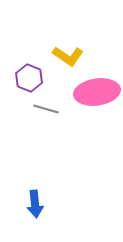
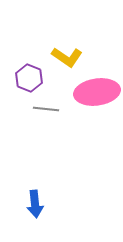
yellow L-shape: moved 1 px left, 1 px down
gray line: rotated 10 degrees counterclockwise
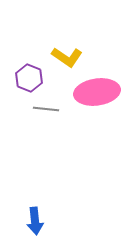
blue arrow: moved 17 px down
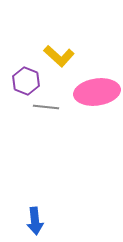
yellow L-shape: moved 8 px left, 1 px up; rotated 8 degrees clockwise
purple hexagon: moved 3 px left, 3 px down
gray line: moved 2 px up
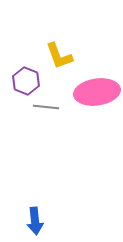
yellow L-shape: rotated 28 degrees clockwise
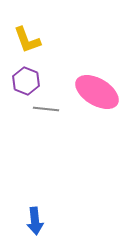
yellow L-shape: moved 32 px left, 16 px up
pink ellipse: rotated 39 degrees clockwise
gray line: moved 2 px down
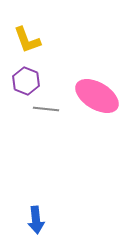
pink ellipse: moved 4 px down
blue arrow: moved 1 px right, 1 px up
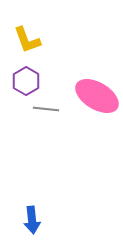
purple hexagon: rotated 8 degrees clockwise
blue arrow: moved 4 px left
